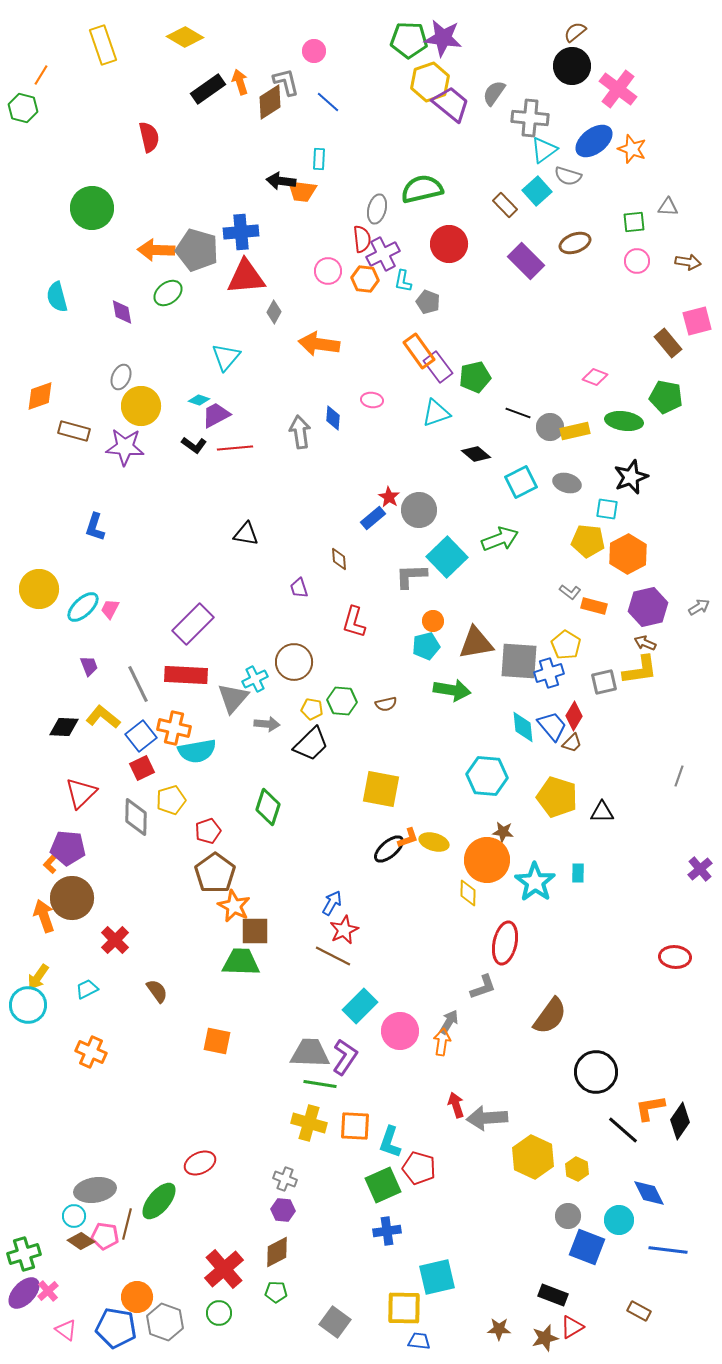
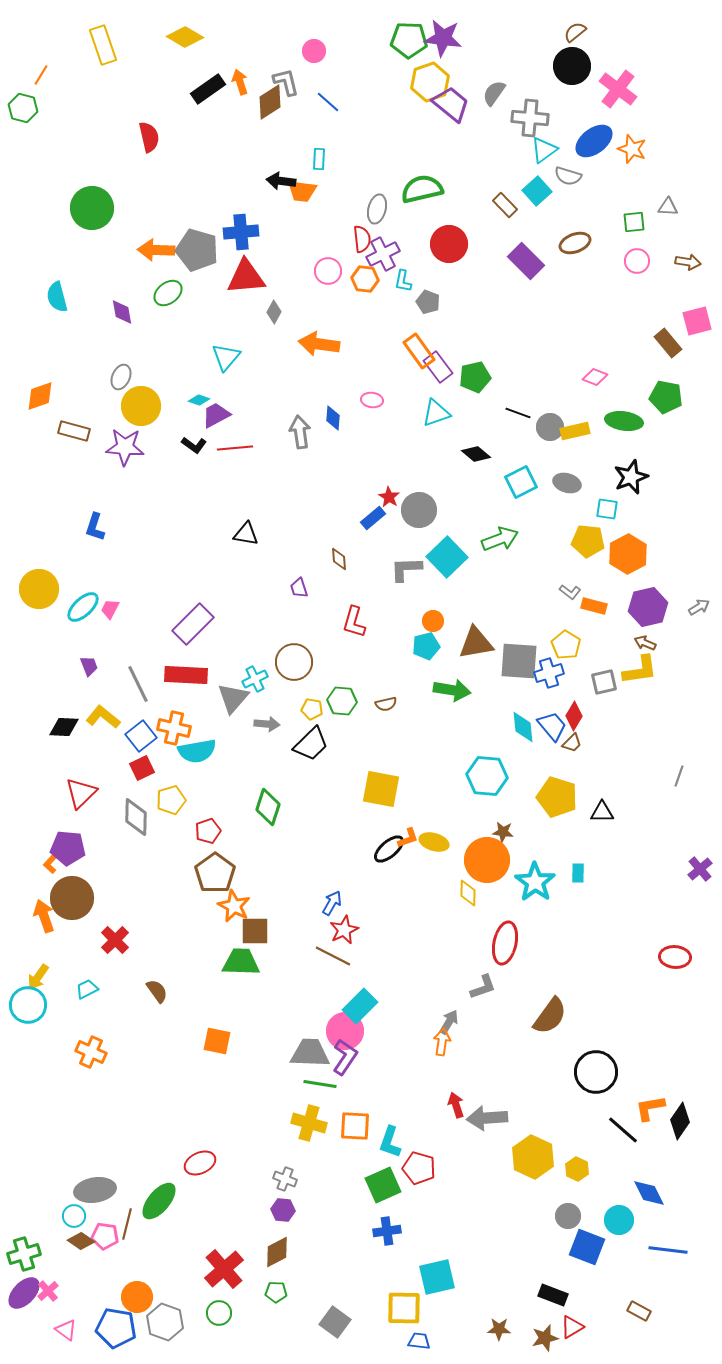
gray L-shape at (411, 576): moved 5 px left, 7 px up
pink circle at (400, 1031): moved 55 px left
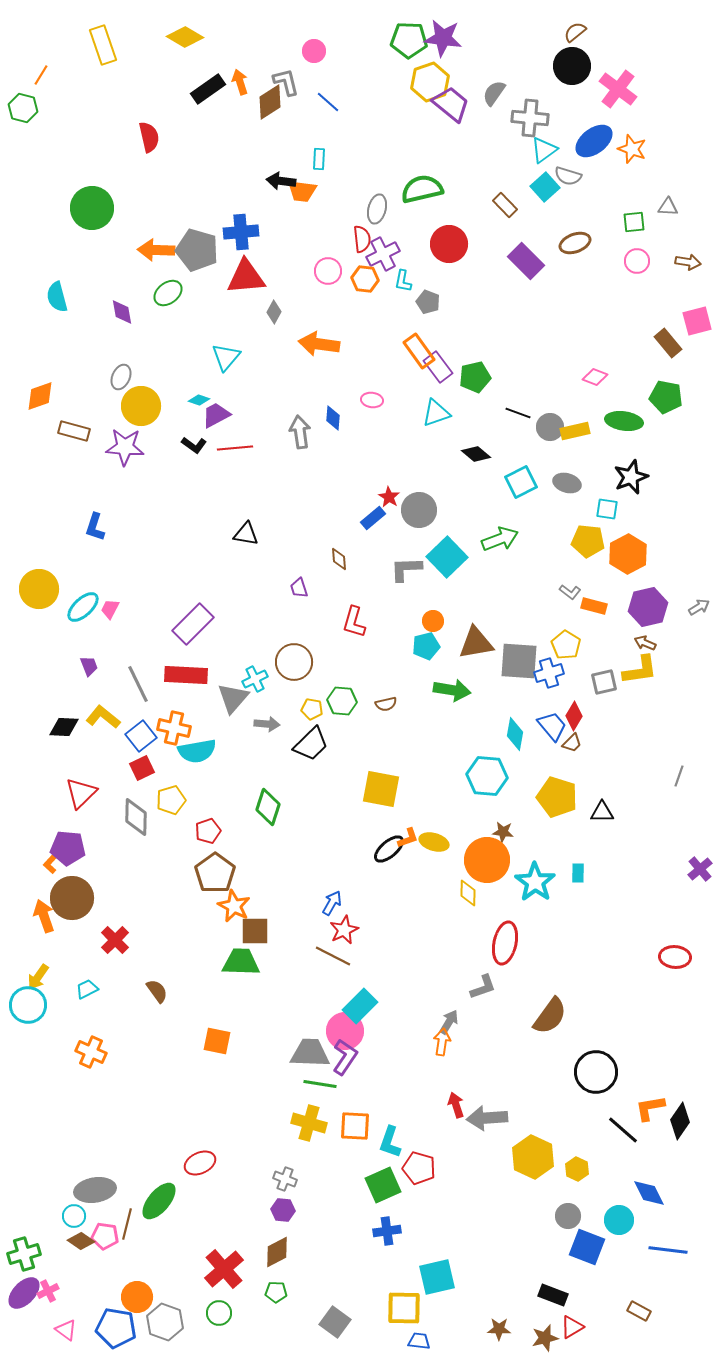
cyan square at (537, 191): moved 8 px right, 4 px up
cyan diamond at (523, 727): moved 8 px left, 7 px down; rotated 16 degrees clockwise
pink cross at (48, 1291): rotated 15 degrees clockwise
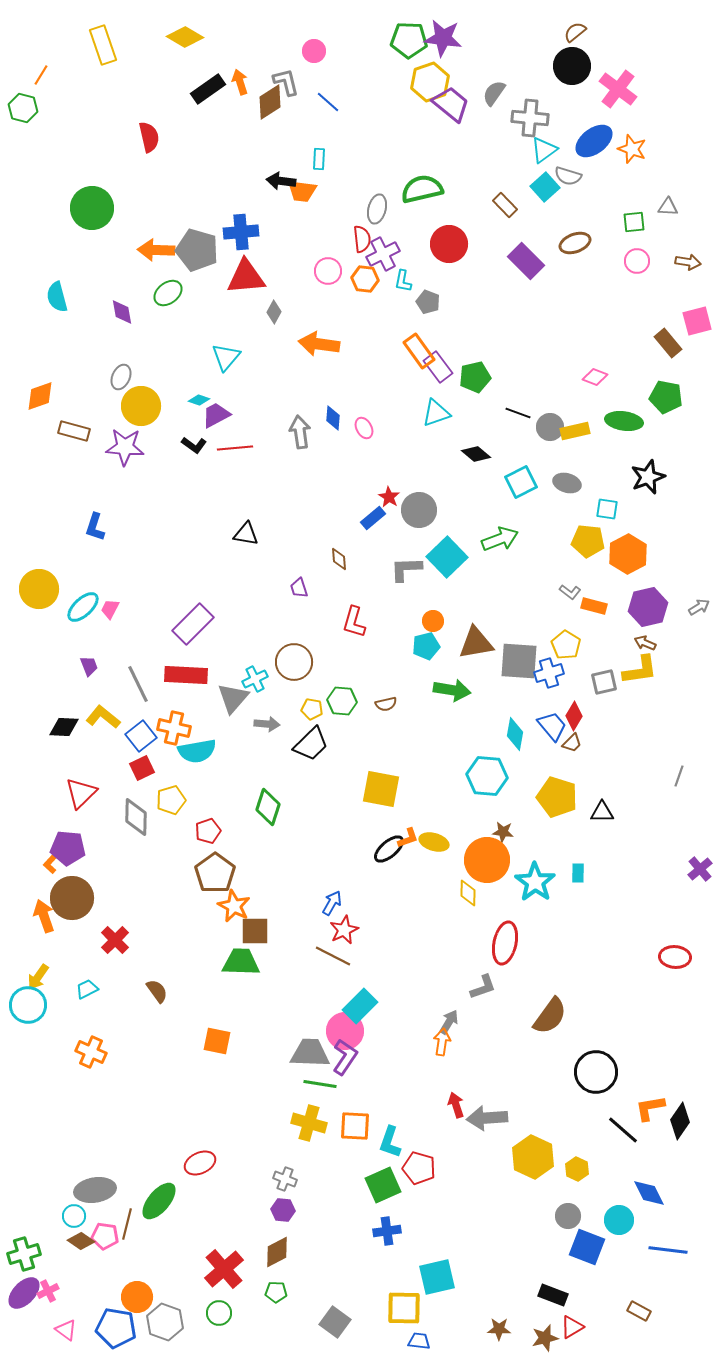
pink ellipse at (372, 400): moved 8 px left, 28 px down; rotated 55 degrees clockwise
black star at (631, 477): moved 17 px right
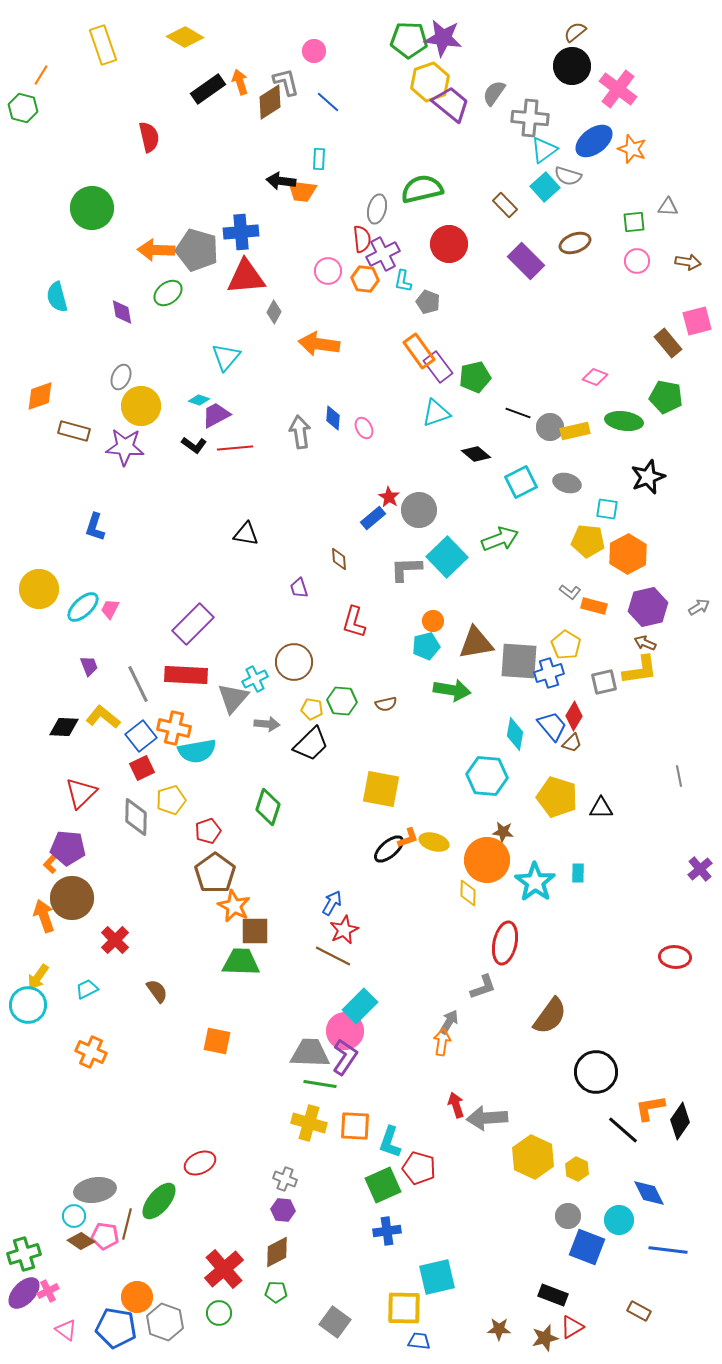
gray line at (679, 776): rotated 30 degrees counterclockwise
black triangle at (602, 812): moved 1 px left, 4 px up
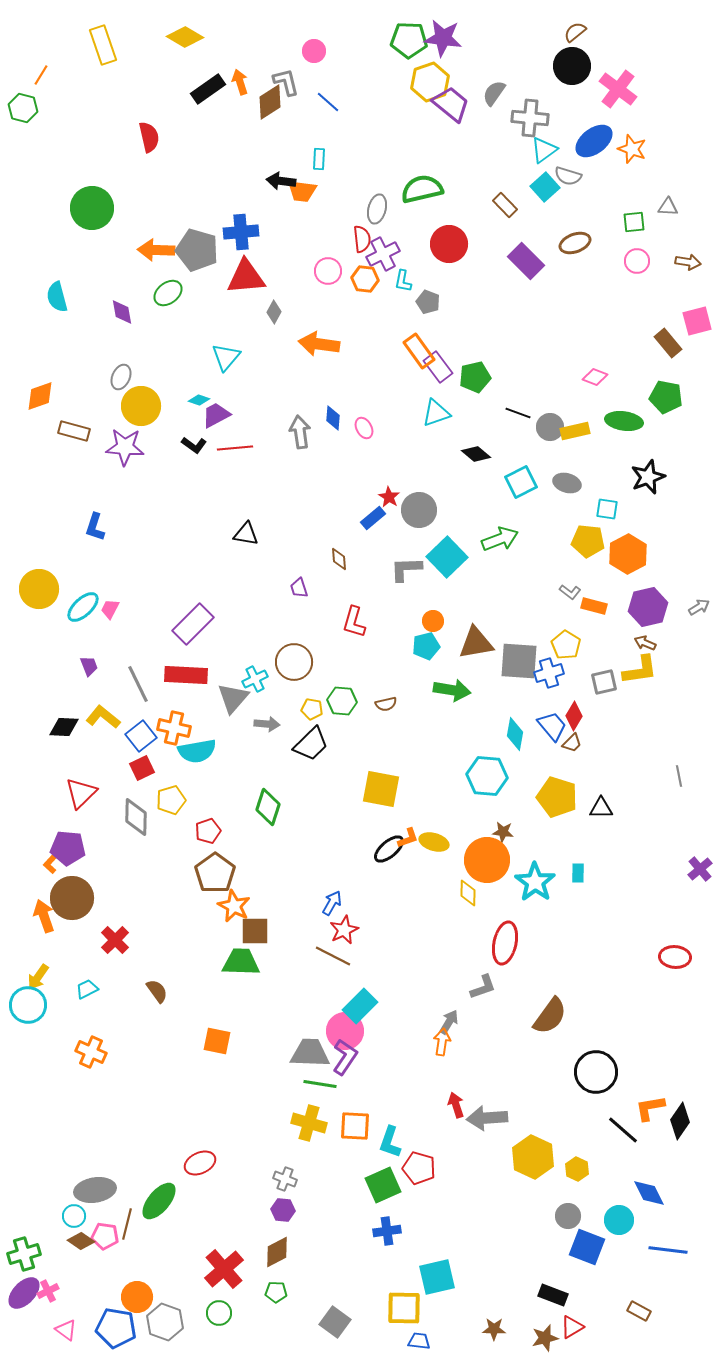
brown star at (499, 1329): moved 5 px left
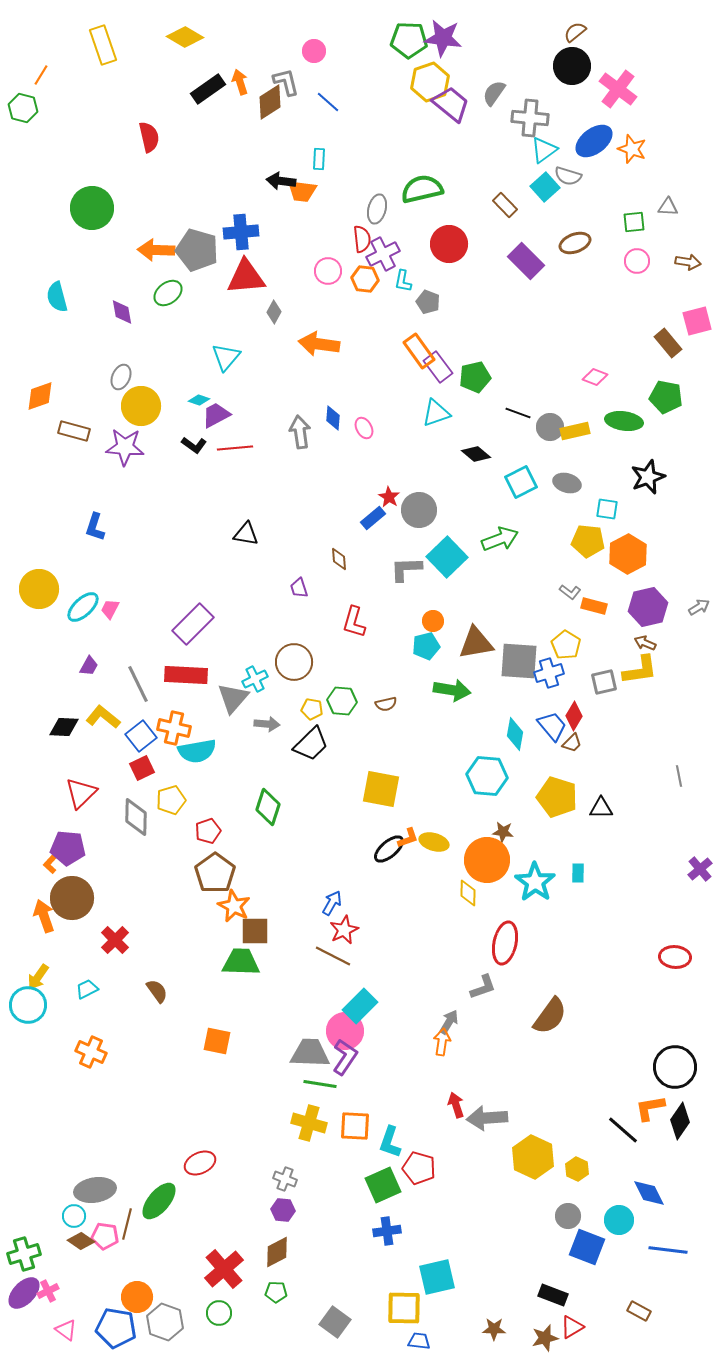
purple trapezoid at (89, 666): rotated 50 degrees clockwise
black circle at (596, 1072): moved 79 px right, 5 px up
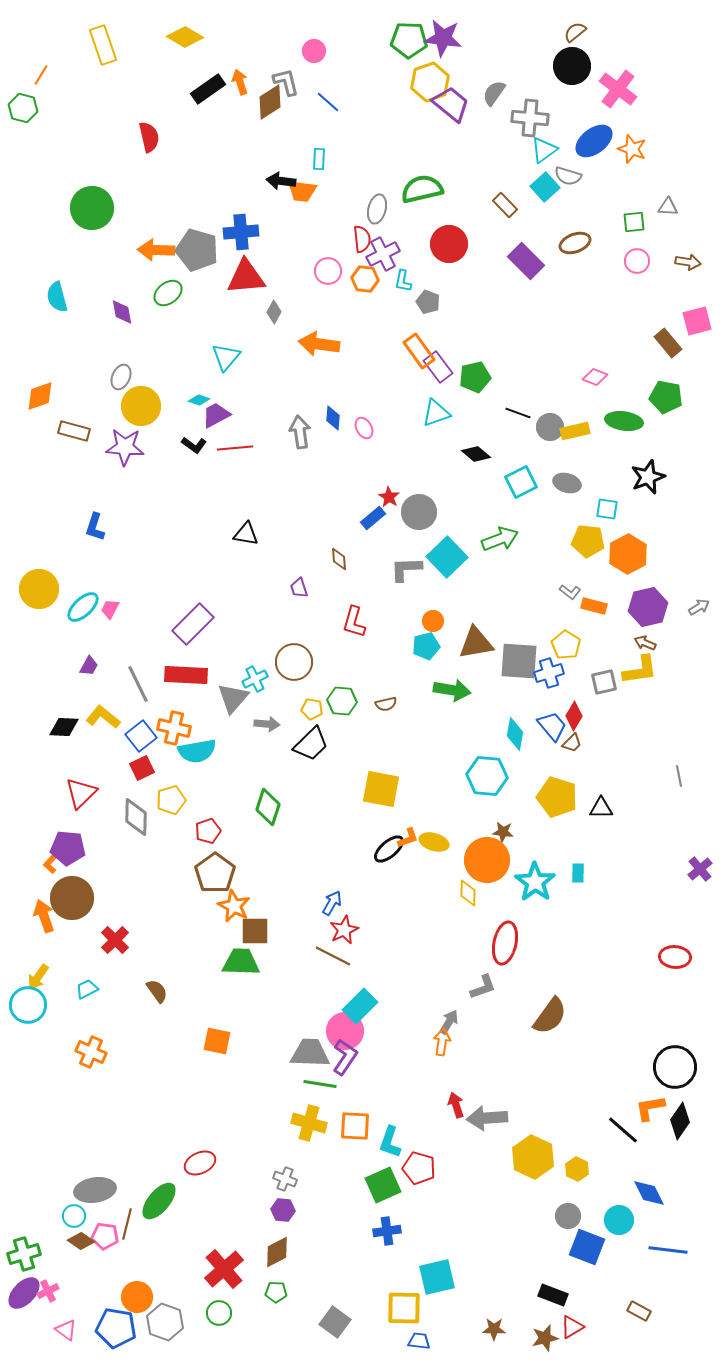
gray circle at (419, 510): moved 2 px down
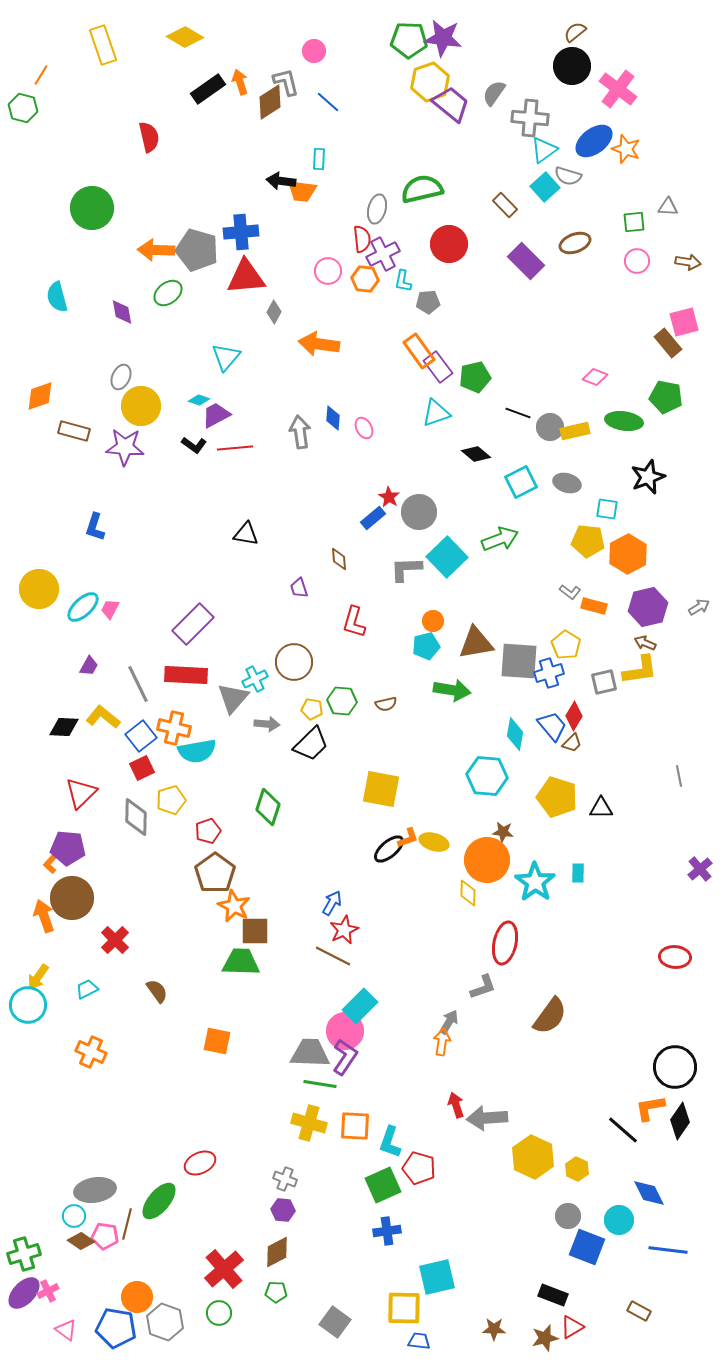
orange star at (632, 149): moved 6 px left
gray pentagon at (428, 302): rotated 25 degrees counterclockwise
pink square at (697, 321): moved 13 px left, 1 px down
